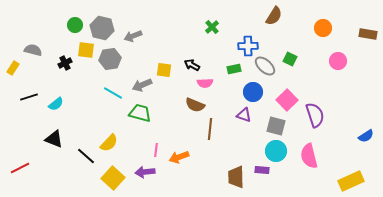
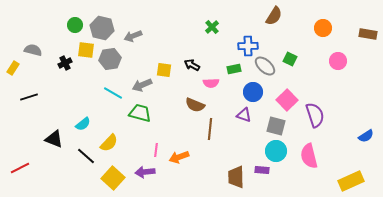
pink semicircle at (205, 83): moved 6 px right
cyan semicircle at (56, 104): moved 27 px right, 20 px down
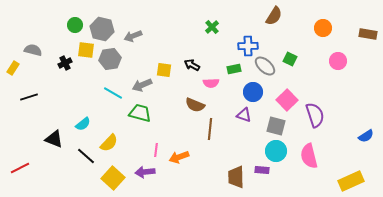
gray hexagon at (102, 28): moved 1 px down
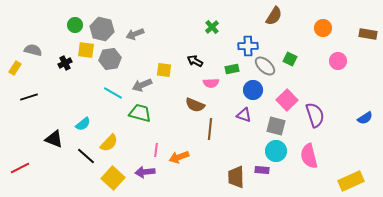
gray arrow at (133, 36): moved 2 px right, 2 px up
black arrow at (192, 65): moved 3 px right, 4 px up
yellow rectangle at (13, 68): moved 2 px right
green rectangle at (234, 69): moved 2 px left
blue circle at (253, 92): moved 2 px up
blue semicircle at (366, 136): moved 1 px left, 18 px up
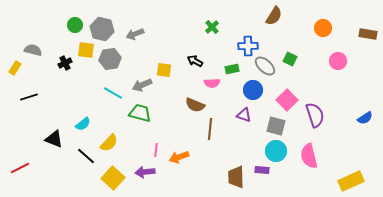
pink semicircle at (211, 83): moved 1 px right
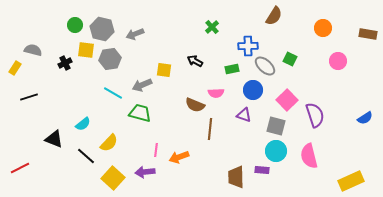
pink semicircle at (212, 83): moved 4 px right, 10 px down
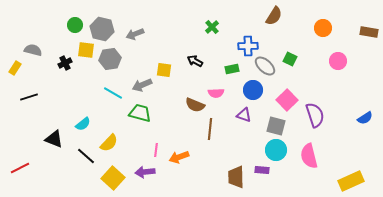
brown rectangle at (368, 34): moved 1 px right, 2 px up
cyan circle at (276, 151): moved 1 px up
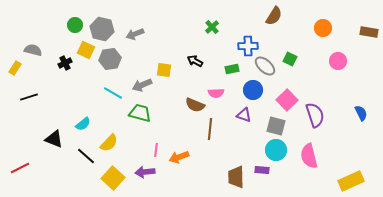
yellow square at (86, 50): rotated 18 degrees clockwise
blue semicircle at (365, 118): moved 4 px left, 5 px up; rotated 84 degrees counterclockwise
